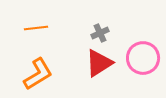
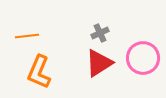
orange line: moved 9 px left, 8 px down
orange L-shape: moved 1 px right, 2 px up; rotated 144 degrees clockwise
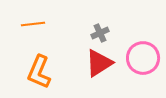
orange line: moved 6 px right, 12 px up
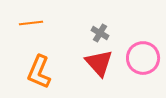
orange line: moved 2 px left, 1 px up
gray cross: rotated 36 degrees counterclockwise
red triangle: rotated 40 degrees counterclockwise
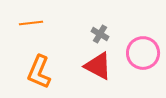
gray cross: moved 1 px down
pink circle: moved 5 px up
red triangle: moved 1 px left, 3 px down; rotated 20 degrees counterclockwise
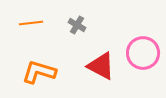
gray cross: moved 23 px left, 9 px up
red triangle: moved 3 px right
orange L-shape: rotated 84 degrees clockwise
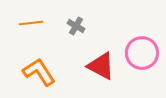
gray cross: moved 1 px left, 1 px down
pink circle: moved 1 px left
orange L-shape: rotated 40 degrees clockwise
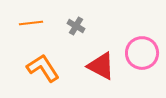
orange L-shape: moved 4 px right, 4 px up
